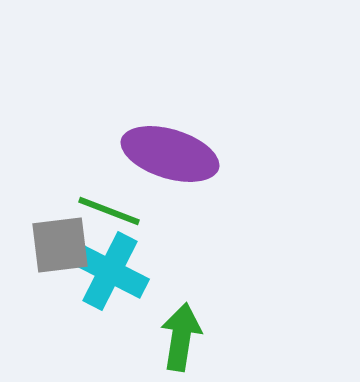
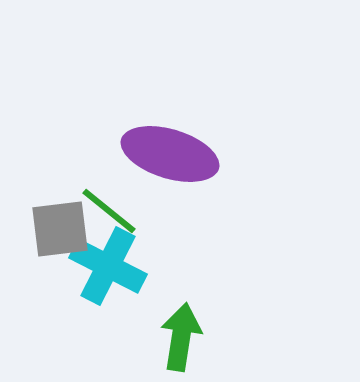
green line: rotated 18 degrees clockwise
gray square: moved 16 px up
cyan cross: moved 2 px left, 5 px up
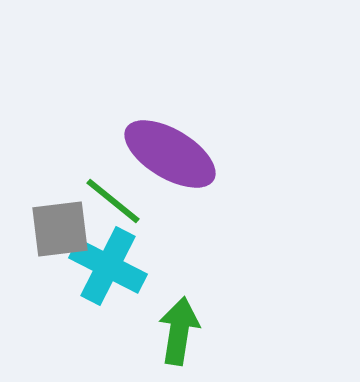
purple ellipse: rotated 14 degrees clockwise
green line: moved 4 px right, 10 px up
green arrow: moved 2 px left, 6 px up
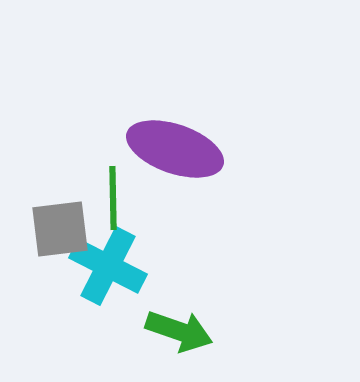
purple ellipse: moved 5 px right, 5 px up; rotated 12 degrees counterclockwise
green line: moved 3 px up; rotated 50 degrees clockwise
green arrow: rotated 100 degrees clockwise
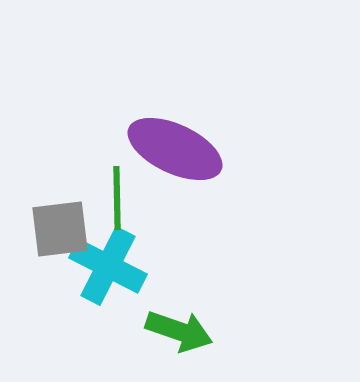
purple ellipse: rotated 6 degrees clockwise
green line: moved 4 px right
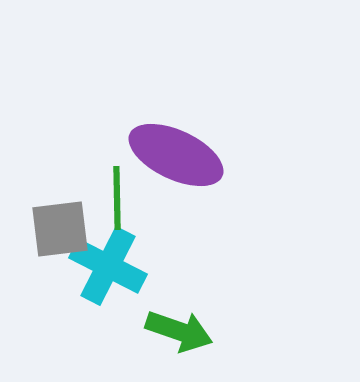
purple ellipse: moved 1 px right, 6 px down
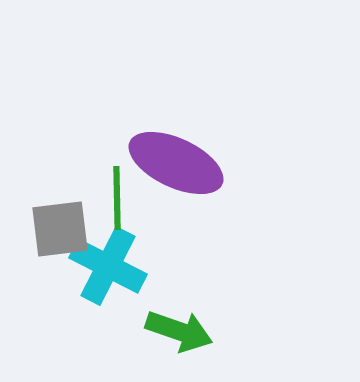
purple ellipse: moved 8 px down
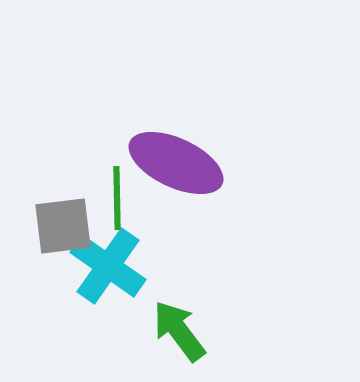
gray square: moved 3 px right, 3 px up
cyan cross: rotated 8 degrees clockwise
green arrow: rotated 146 degrees counterclockwise
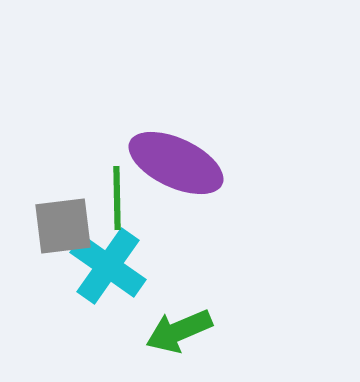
green arrow: rotated 76 degrees counterclockwise
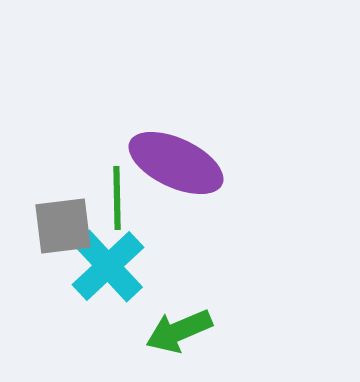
cyan cross: rotated 12 degrees clockwise
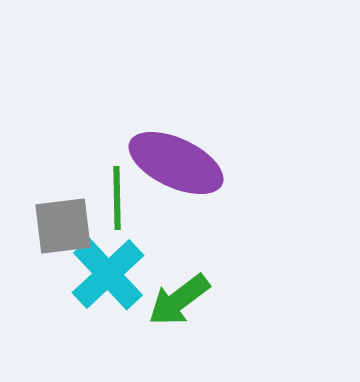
cyan cross: moved 8 px down
green arrow: moved 31 px up; rotated 14 degrees counterclockwise
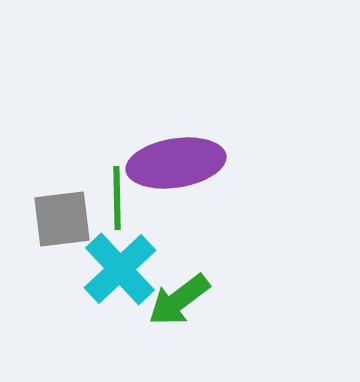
purple ellipse: rotated 34 degrees counterclockwise
gray square: moved 1 px left, 7 px up
cyan cross: moved 12 px right, 5 px up
